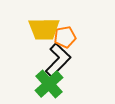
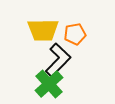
yellow trapezoid: moved 1 px left, 1 px down
orange pentagon: moved 10 px right, 3 px up
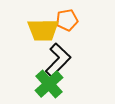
orange pentagon: moved 8 px left, 14 px up
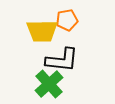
yellow trapezoid: moved 1 px left, 1 px down
black L-shape: moved 4 px right; rotated 52 degrees clockwise
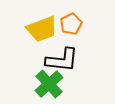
orange pentagon: moved 4 px right, 4 px down; rotated 15 degrees counterclockwise
yellow trapezoid: moved 2 px up; rotated 20 degrees counterclockwise
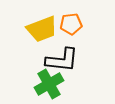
orange pentagon: rotated 20 degrees clockwise
green cross: rotated 12 degrees clockwise
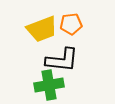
green cross: moved 1 px down; rotated 20 degrees clockwise
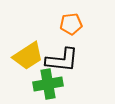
yellow trapezoid: moved 14 px left, 27 px down; rotated 12 degrees counterclockwise
green cross: moved 1 px left, 1 px up
